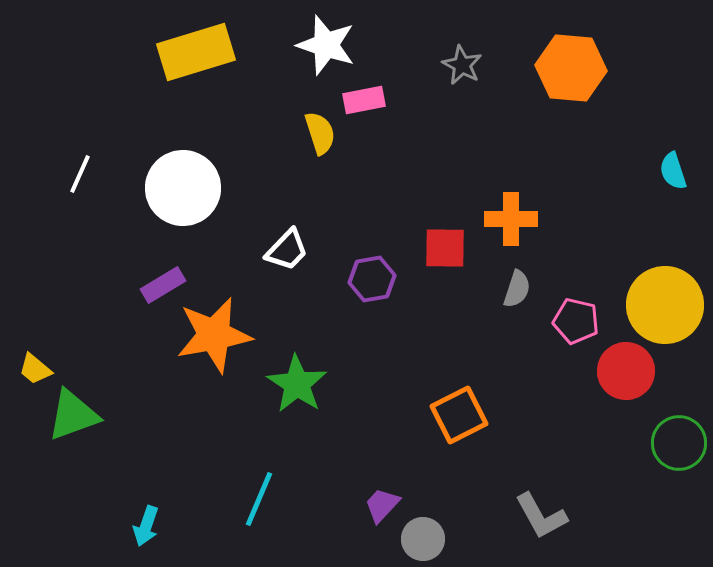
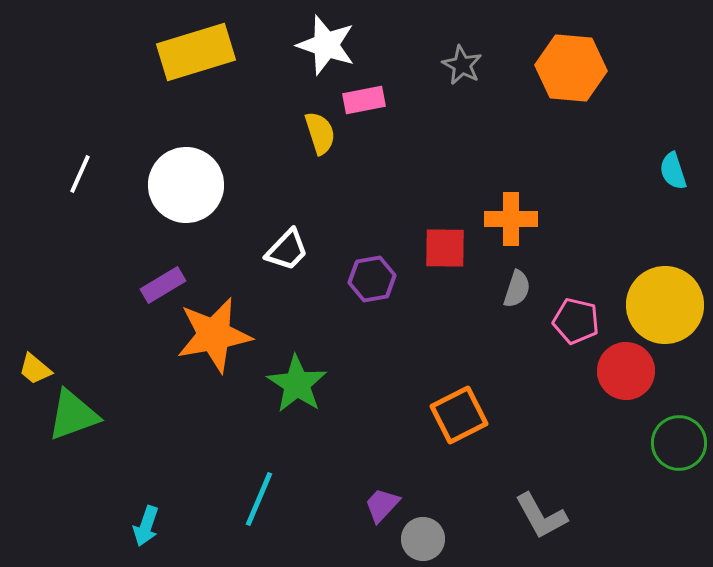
white circle: moved 3 px right, 3 px up
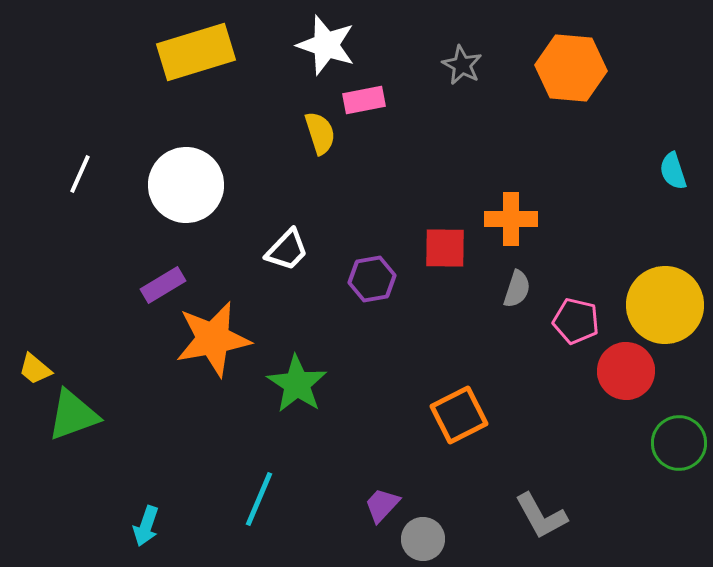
orange star: moved 1 px left, 4 px down
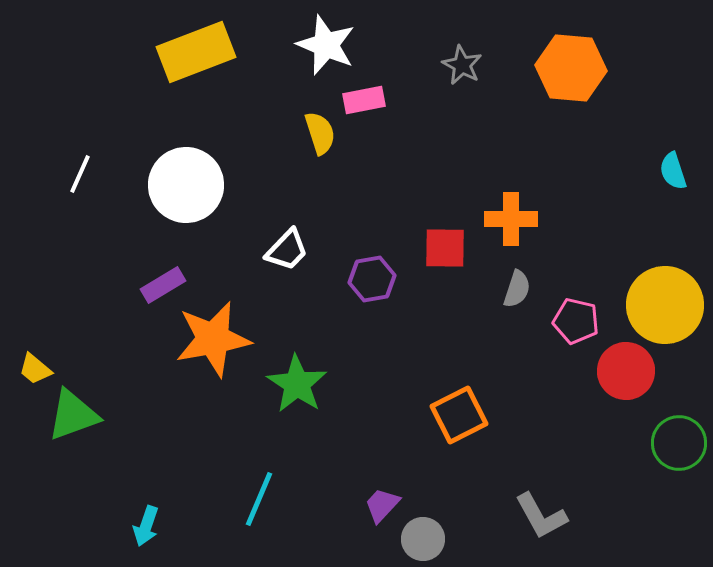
white star: rotated 4 degrees clockwise
yellow rectangle: rotated 4 degrees counterclockwise
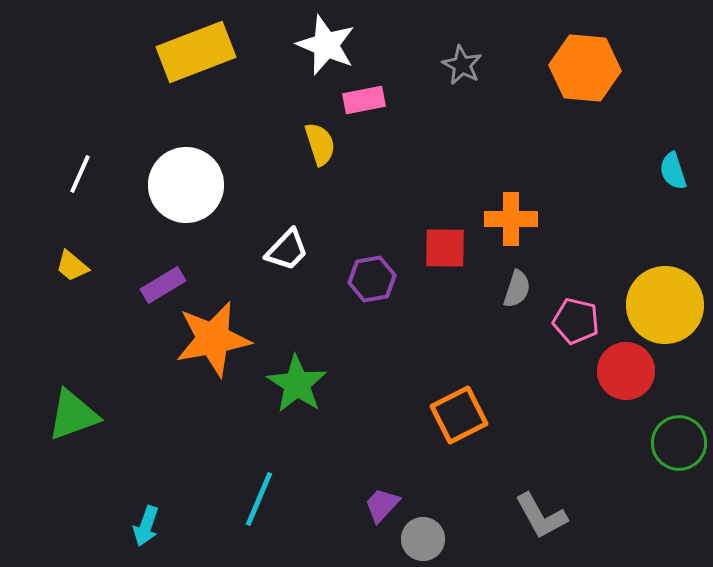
orange hexagon: moved 14 px right
yellow semicircle: moved 11 px down
yellow trapezoid: moved 37 px right, 103 px up
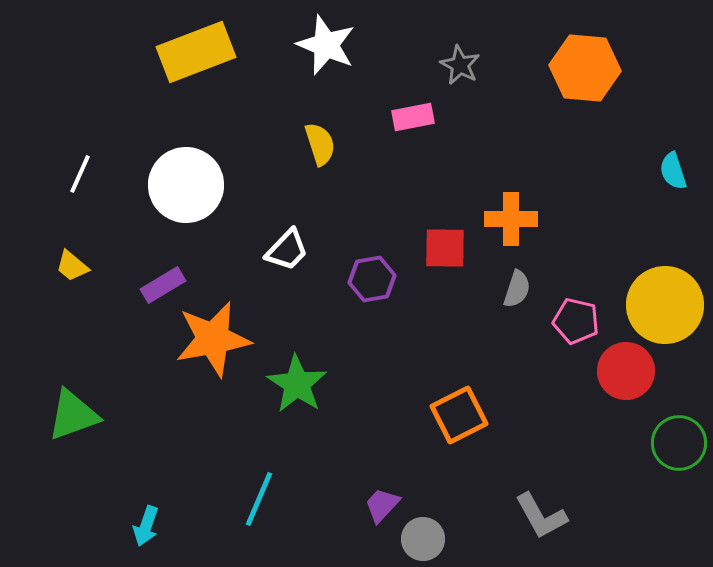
gray star: moved 2 px left
pink rectangle: moved 49 px right, 17 px down
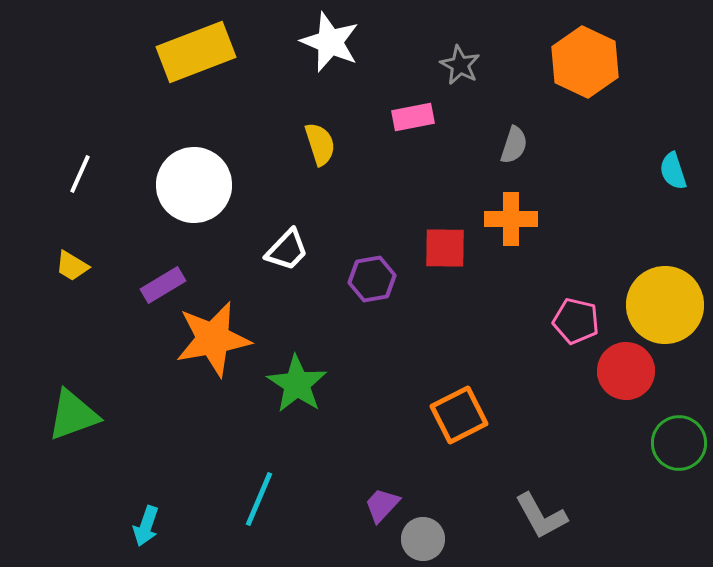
white star: moved 4 px right, 3 px up
orange hexagon: moved 6 px up; rotated 20 degrees clockwise
white circle: moved 8 px right
yellow trapezoid: rotated 9 degrees counterclockwise
gray semicircle: moved 3 px left, 144 px up
